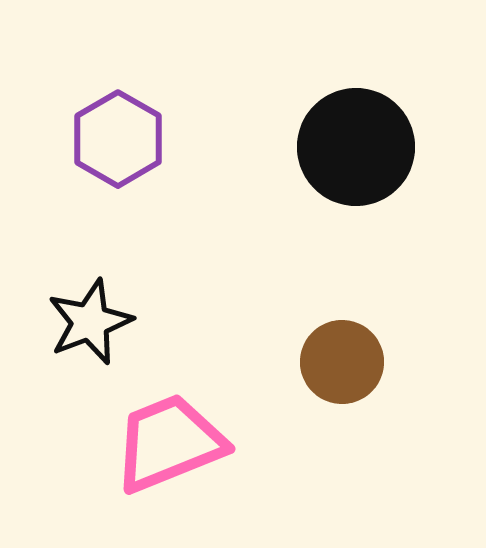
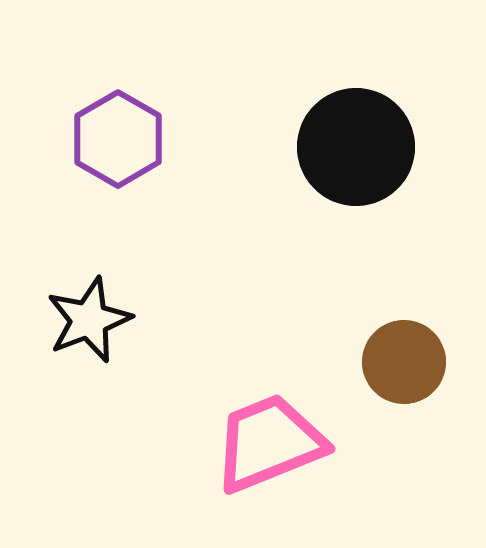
black star: moved 1 px left, 2 px up
brown circle: moved 62 px right
pink trapezoid: moved 100 px right
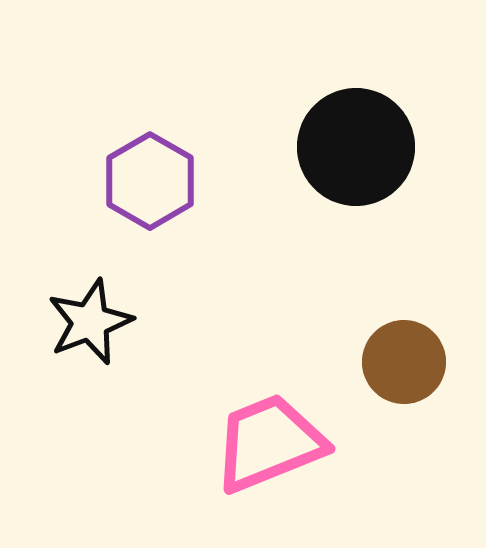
purple hexagon: moved 32 px right, 42 px down
black star: moved 1 px right, 2 px down
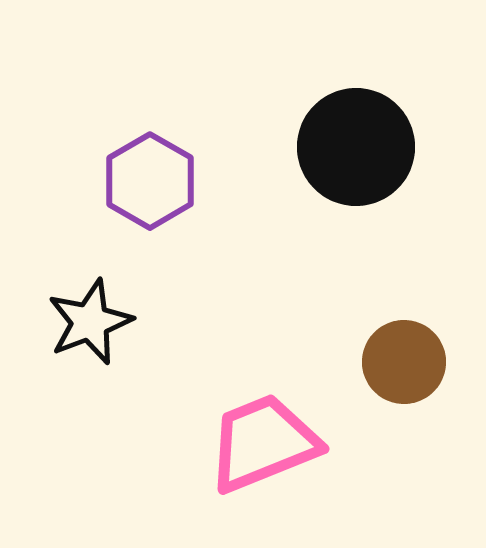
pink trapezoid: moved 6 px left
